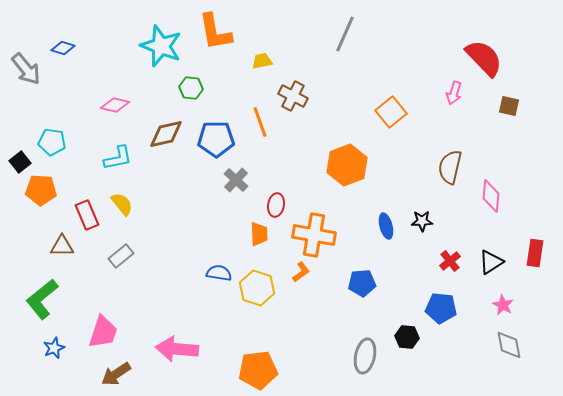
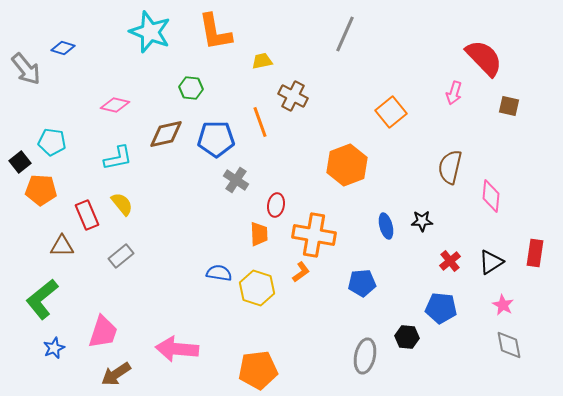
cyan star at (161, 46): moved 11 px left, 14 px up
gray cross at (236, 180): rotated 10 degrees counterclockwise
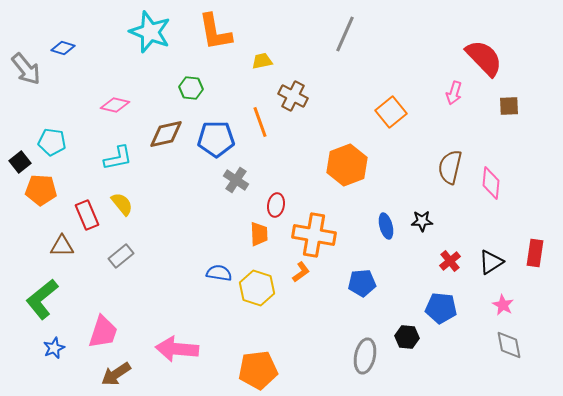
brown square at (509, 106): rotated 15 degrees counterclockwise
pink diamond at (491, 196): moved 13 px up
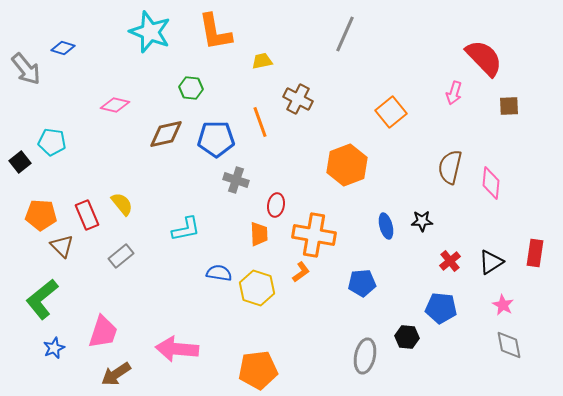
brown cross at (293, 96): moved 5 px right, 3 px down
cyan L-shape at (118, 158): moved 68 px right, 71 px down
gray cross at (236, 180): rotated 15 degrees counterclockwise
orange pentagon at (41, 190): moved 25 px down
brown triangle at (62, 246): rotated 45 degrees clockwise
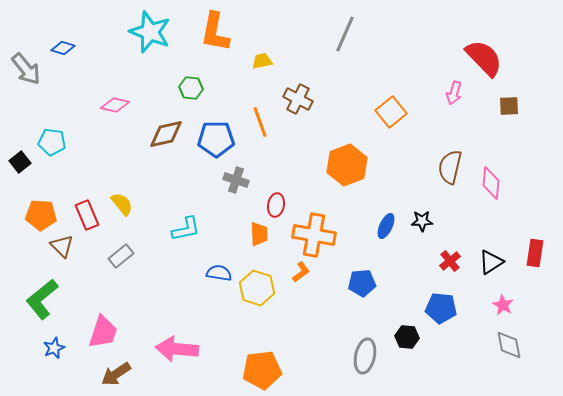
orange L-shape at (215, 32): rotated 21 degrees clockwise
blue ellipse at (386, 226): rotated 40 degrees clockwise
orange pentagon at (258, 370): moved 4 px right
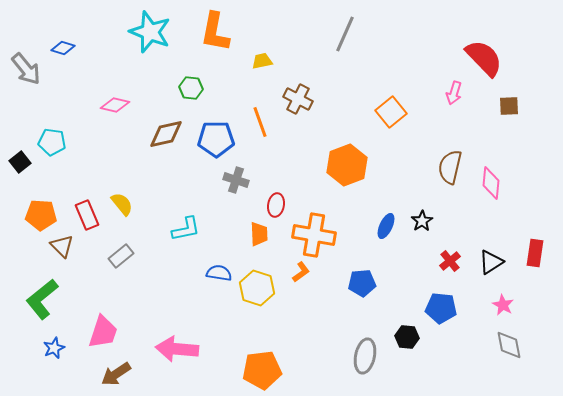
black star at (422, 221): rotated 30 degrees counterclockwise
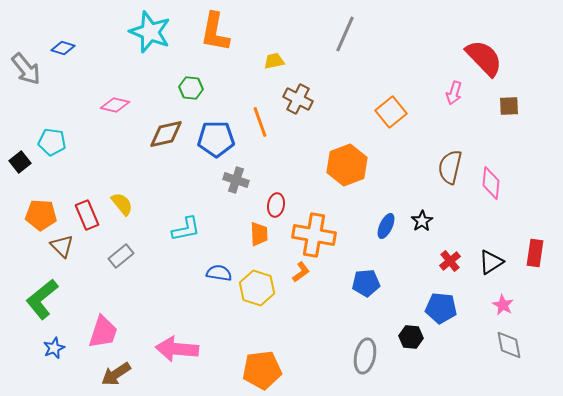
yellow trapezoid at (262, 61): moved 12 px right
blue pentagon at (362, 283): moved 4 px right
black hexagon at (407, 337): moved 4 px right
